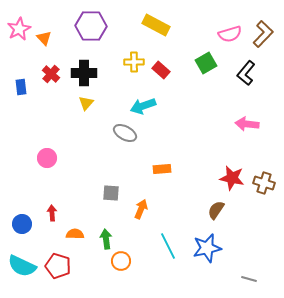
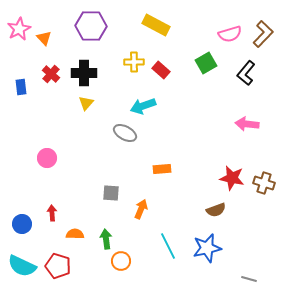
brown semicircle: rotated 144 degrees counterclockwise
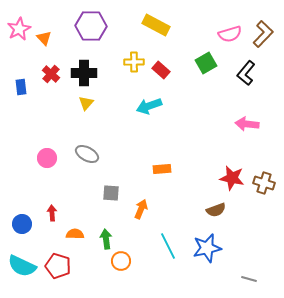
cyan arrow: moved 6 px right
gray ellipse: moved 38 px left, 21 px down
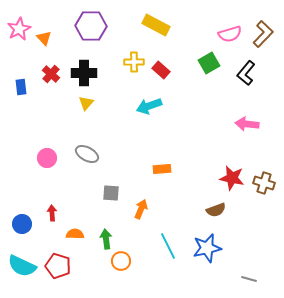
green square: moved 3 px right
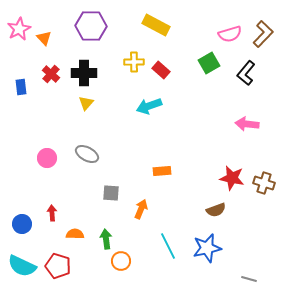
orange rectangle: moved 2 px down
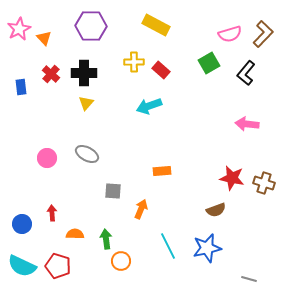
gray square: moved 2 px right, 2 px up
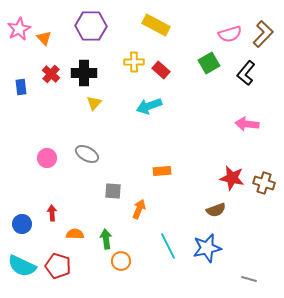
yellow triangle: moved 8 px right
orange arrow: moved 2 px left
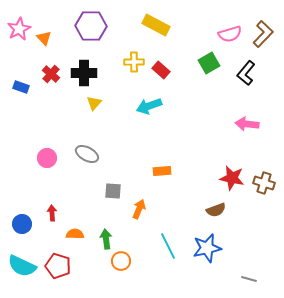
blue rectangle: rotated 63 degrees counterclockwise
